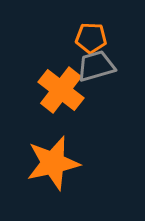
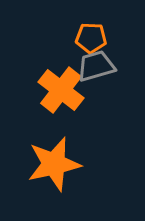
orange star: moved 1 px right, 1 px down
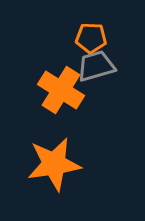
orange cross: rotated 6 degrees counterclockwise
orange star: rotated 4 degrees clockwise
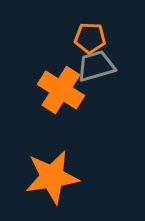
orange pentagon: moved 1 px left
orange star: moved 2 px left, 13 px down
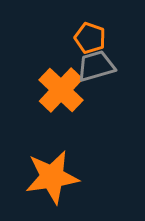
orange pentagon: rotated 16 degrees clockwise
orange cross: rotated 12 degrees clockwise
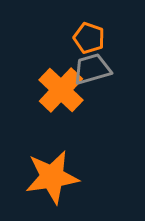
orange pentagon: moved 1 px left
gray trapezoid: moved 4 px left, 3 px down
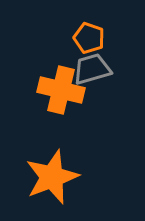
orange cross: rotated 30 degrees counterclockwise
orange star: rotated 12 degrees counterclockwise
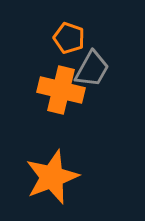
orange pentagon: moved 20 px left
gray trapezoid: rotated 135 degrees clockwise
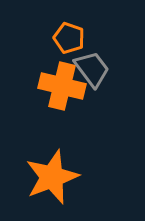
gray trapezoid: rotated 66 degrees counterclockwise
orange cross: moved 1 px right, 4 px up
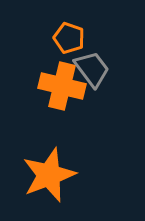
orange star: moved 3 px left, 2 px up
